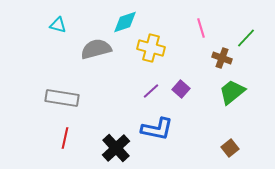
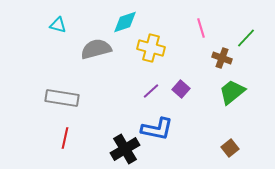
black cross: moved 9 px right, 1 px down; rotated 12 degrees clockwise
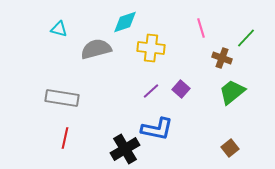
cyan triangle: moved 1 px right, 4 px down
yellow cross: rotated 8 degrees counterclockwise
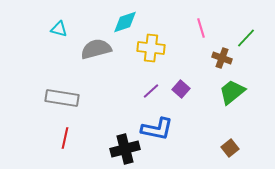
black cross: rotated 16 degrees clockwise
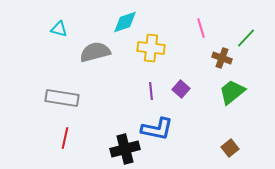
gray semicircle: moved 1 px left, 3 px down
purple line: rotated 54 degrees counterclockwise
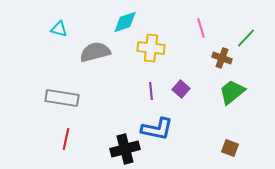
red line: moved 1 px right, 1 px down
brown square: rotated 30 degrees counterclockwise
